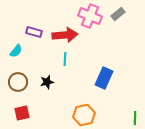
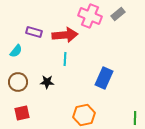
black star: rotated 16 degrees clockwise
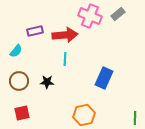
purple rectangle: moved 1 px right, 1 px up; rotated 28 degrees counterclockwise
brown circle: moved 1 px right, 1 px up
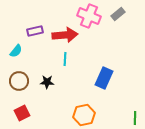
pink cross: moved 1 px left
red square: rotated 14 degrees counterclockwise
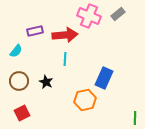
black star: moved 1 px left; rotated 24 degrees clockwise
orange hexagon: moved 1 px right, 15 px up
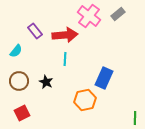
pink cross: rotated 15 degrees clockwise
purple rectangle: rotated 63 degrees clockwise
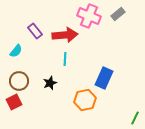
pink cross: rotated 15 degrees counterclockwise
black star: moved 4 px right, 1 px down; rotated 24 degrees clockwise
red square: moved 8 px left, 11 px up
green line: rotated 24 degrees clockwise
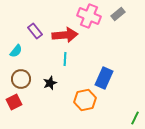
brown circle: moved 2 px right, 2 px up
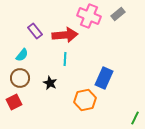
cyan semicircle: moved 6 px right, 4 px down
brown circle: moved 1 px left, 1 px up
black star: rotated 24 degrees counterclockwise
